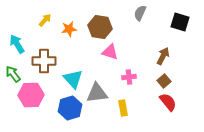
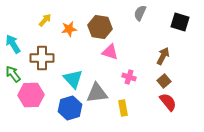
cyan arrow: moved 4 px left
brown cross: moved 2 px left, 3 px up
pink cross: rotated 24 degrees clockwise
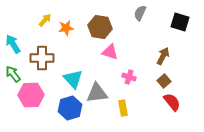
orange star: moved 3 px left, 1 px up
red semicircle: moved 4 px right
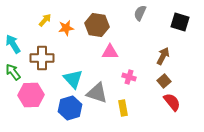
brown hexagon: moved 3 px left, 2 px up
pink triangle: rotated 18 degrees counterclockwise
green arrow: moved 2 px up
gray triangle: rotated 25 degrees clockwise
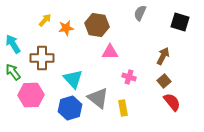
gray triangle: moved 1 px right, 5 px down; rotated 20 degrees clockwise
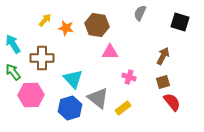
orange star: rotated 21 degrees clockwise
brown square: moved 1 px left, 1 px down; rotated 24 degrees clockwise
yellow rectangle: rotated 63 degrees clockwise
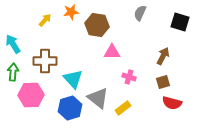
orange star: moved 5 px right, 16 px up; rotated 21 degrees counterclockwise
pink triangle: moved 2 px right
brown cross: moved 3 px right, 3 px down
green arrow: rotated 42 degrees clockwise
red semicircle: moved 1 px down; rotated 144 degrees clockwise
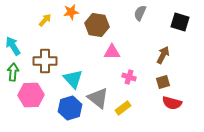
cyan arrow: moved 2 px down
brown arrow: moved 1 px up
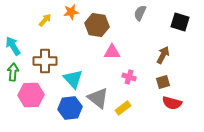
blue hexagon: rotated 10 degrees clockwise
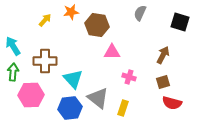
yellow rectangle: rotated 35 degrees counterclockwise
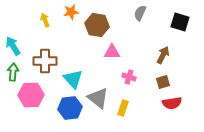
yellow arrow: rotated 64 degrees counterclockwise
red semicircle: rotated 24 degrees counterclockwise
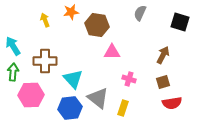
pink cross: moved 2 px down
